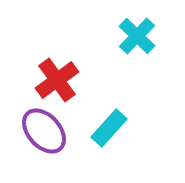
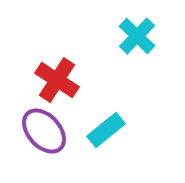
red cross: rotated 21 degrees counterclockwise
cyan rectangle: moved 3 px left, 2 px down; rotated 9 degrees clockwise
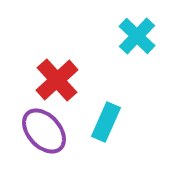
red cross: rotated 15 degrees clockwise
cyan rectangle: moved 8 px up; rotated 27 degrees counterclockwise
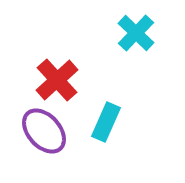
cyan cross: moved 1 px left, 3 px up
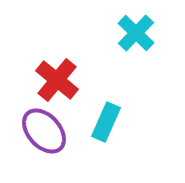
red cross: rotated 9 degrees counterclockwise
